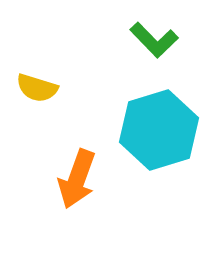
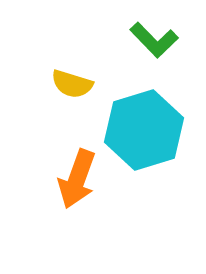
yellow semicircle: moved 35 px right, 4 px up
cyan hexagon: moved 15 px left
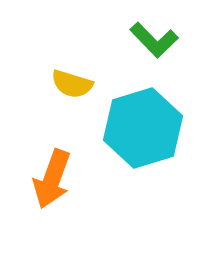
cyan hexagon: moved 1 px left, 2 px up
orange arrow: moved 25 px left
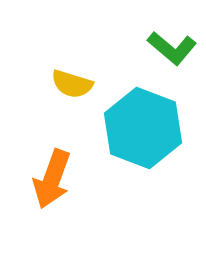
green L-shape: moved 18 px right, 8 px down; rotated 6 degrees counterclockwise
cyan hexagon: rotated 22 degrees counterclockwise
